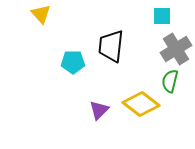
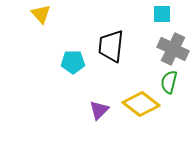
cyan square: moved 2 px up
gray cross: moved 3 px left; rotated 32 degrees counterclockwise
green semicircle: moved 1 px left, 1 px down
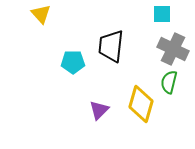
yellow diamond: rotated 69 degrees clockwise
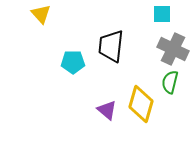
green semicircle: moved 1 px right
purple triangle: moved 8 px right; rotated 35 degrees counterclockwise
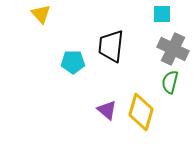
yellow diamond: moved 8 px down
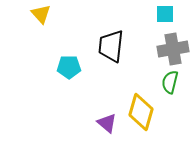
cyan square: moved 3 px right
gray cross: rotated 36 degrees counterclockwise
cyan pentagon: moved 4 px left, 5 px down
purple triangle: moved 13 px down
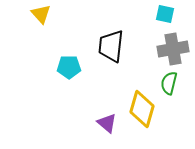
cyan square: rotated 12 degrees clockwise
green semicircle: moved 1 px left, 1 px down
yellow diamond: moved 1 px right, 3 px up
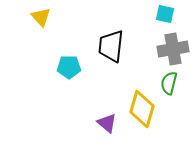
yellow triangle: moved 3 px down
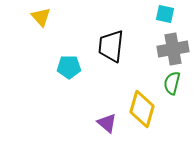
green semicircle: moved 3 px right
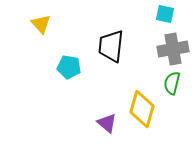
yellow triangle: moved 7 px down
cyan pentagon: rotated 10 degrees clockwise
